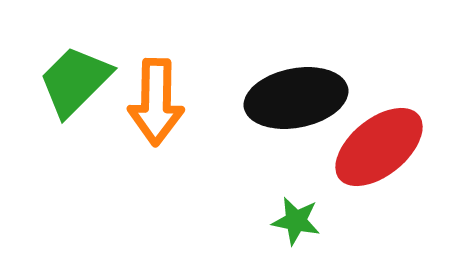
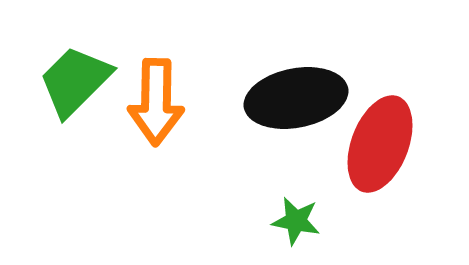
red ellipse: moved 1 px right, 3 px up; rotated 30 degrees counterclockwise
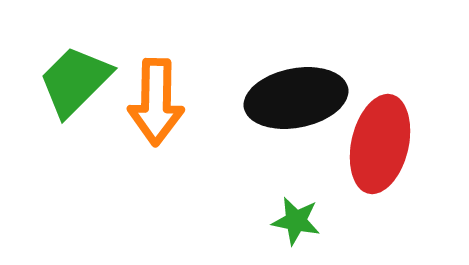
red ellipse: rotated 8 degrees counterclockwise
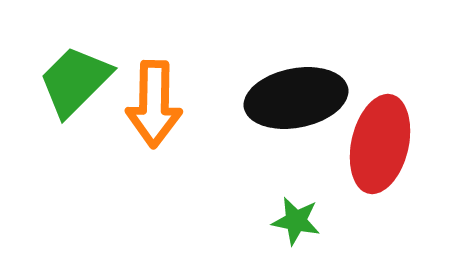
orange arrow: moved 2 px left, 2 px down
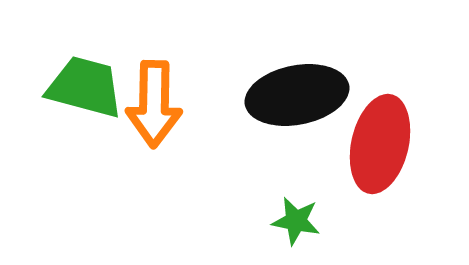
green trapezoid: moved 10 px right, 6 px down; rotated 60 degrees clockwise
black ellipse: moved 1 px right, 3 px up
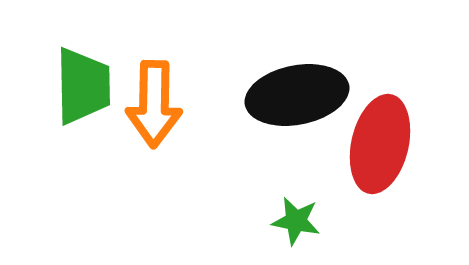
green trapezoid: moved 2 px left, 1 px up; rotated 74 degrees clockwise
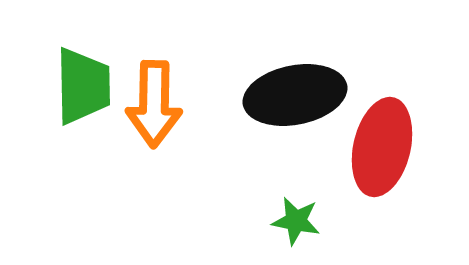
black ellipse: moved 2 px left
red ellipse: moved 2 px right, 3 px down
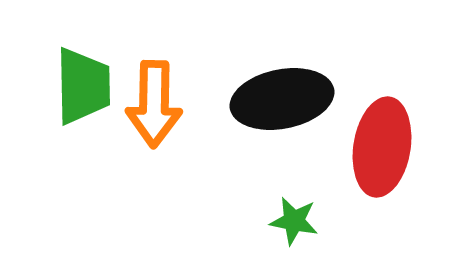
black ellipse: moved 13 px left, 4 px down
red ellipse: rotated 4 degrees counterclockwise
green star: moved 2 px left
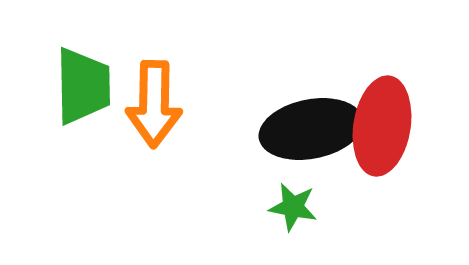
black ellipse: moved 29 px right, 30 px down
red ellipse: moved 21 px up
green star: moved 1 px left, 14 px up
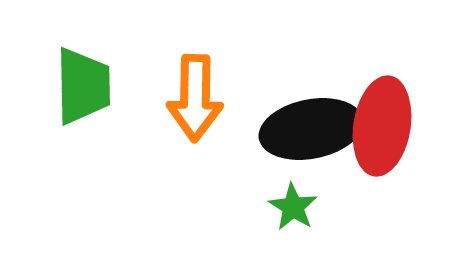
orange arrow: moved 41 px right, 6 px up
green star: rotated 21 degrees clockwise
